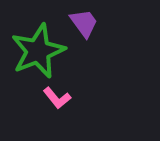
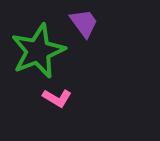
pink L-shape: rotated 20 degrees counterclockwise
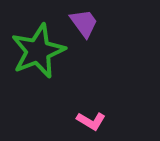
pink L-shape: moved 34 px right, 23 px down
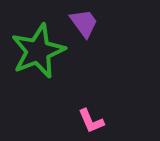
pink L-shape: rotated 36 degrees clockwise
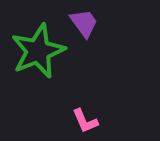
pink L-shape: moved 6 px left
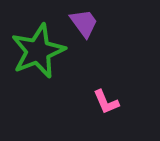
pink L-shape: moved 21 px right, 19 px up
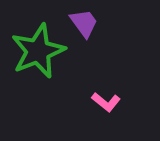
pink L-shape: rotated 28 degrees counterclockwise
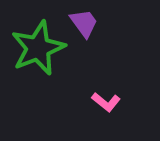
green star: moved 3 px up
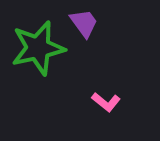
green star: rotated 10 degrees clockwise
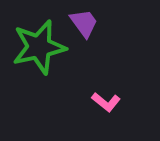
green star: moved 1 px right, 1 px up
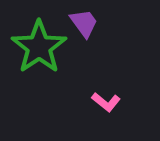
green star: rotated 22 degrees counterclockwise
